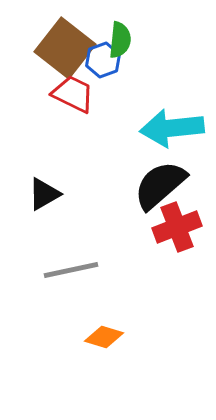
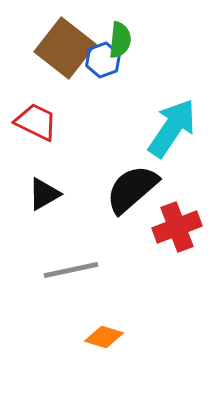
red trapezoid: moved 37 px left, 28 px down
cyan arrow: rotated 130 degrees clockwise
black semicircle: moved 28 px left, 4 px down
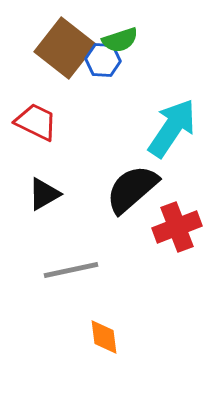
green semicircle: rotated 66 degrees clockwise
blue hexagon: rotated 24 degrees clockwise
orange diamond: rotated 66 degrees clockwise
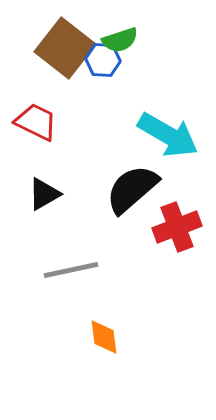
cyan arrow: moved 4 px left, 7 px down; rotated 86 degrees clockwise
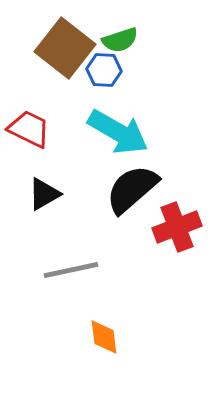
blue hexagon: moved 1 px right, 10 px down
red trapezoid: moved 7 px left, 7 px down
cyan arrow: moved 50 px left, 3 px up
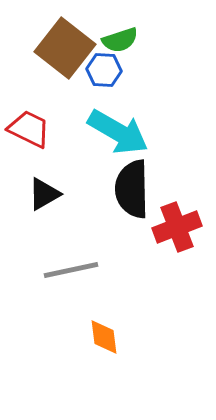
black semicircle: rotated 50 degrees counterclockwise
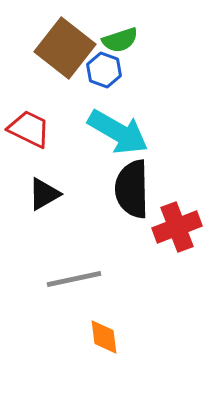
blue hexagon: rotated 16 degrees clockwise
gray line: moved 3 px right, 9 px down
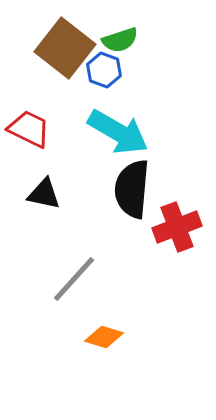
black semicircle: rotated 6 degrees clockwise
black triangle: rotated 42 degrees clockwise
gray line: rotated 36 degrees counterclockwise
orange diamond: rotated 66 degrees counterclockwise
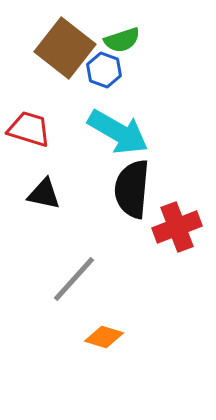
green semicircle: moved 2 px right
red trapezoid: rotated 9 degrees counterclockwise
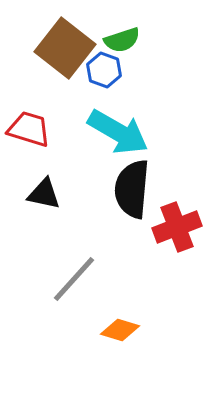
orange diamond: moved 16 px right, 7 px up
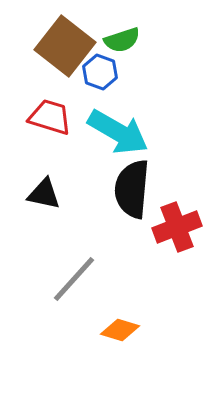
brown square: moved 2 px up
blue hexagon: moved 4 px left, 2 px down
red trapezoid: moved 21 px right, 12 px up
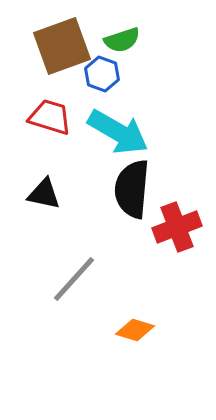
brown square: moved 3 px left; rotated 32 degrees clockwise
blue hexagon: moved 2 px right, 2 px down
orange diamond: moved 15 px right
